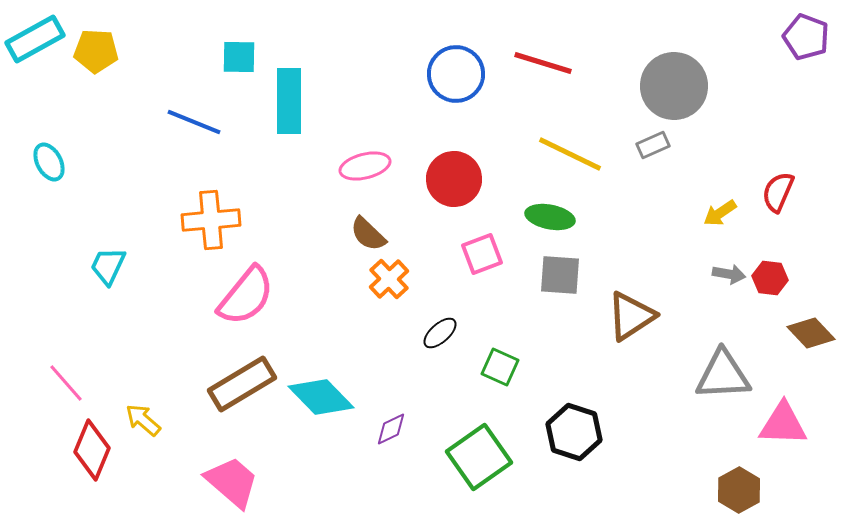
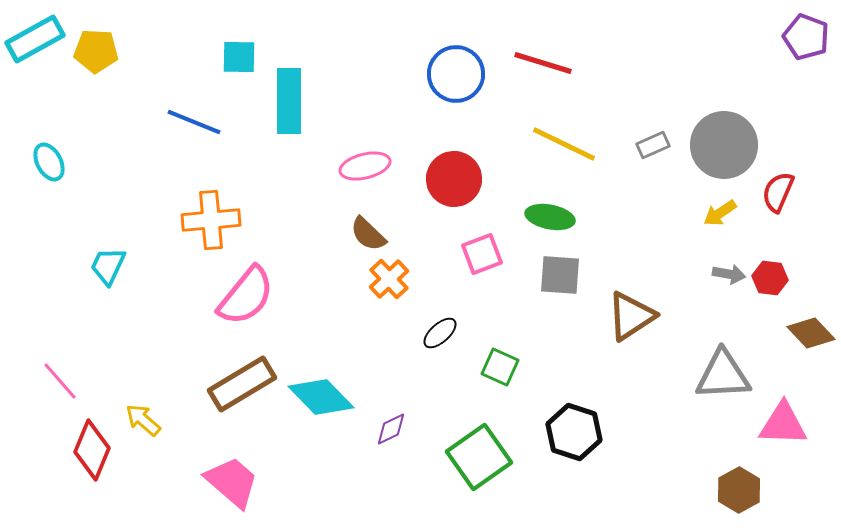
gray circle at (674, 86): moved 50 px right, 59 px down
yellow line at (570, 154): moved 6 px left, 10 px up
pink line at (66, 383): moved 6 px left, 2 px up
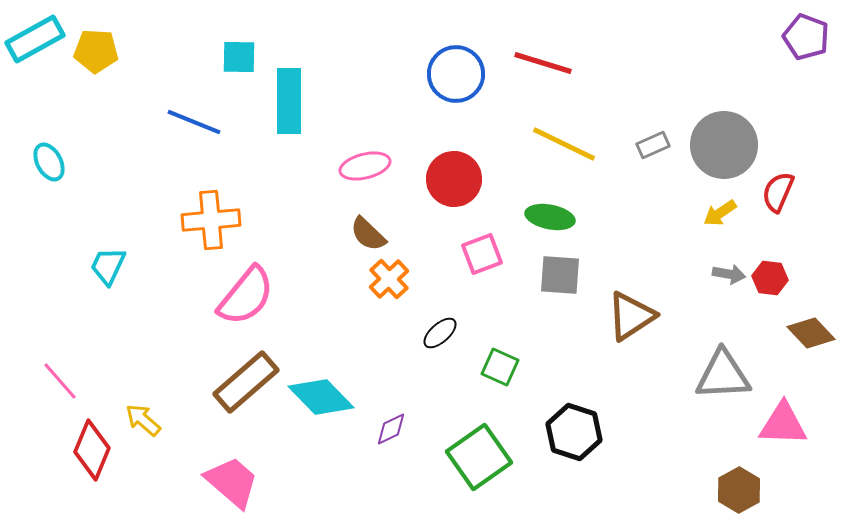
brown rectangle at (242, 384): moved 4 px right, 2 px up; rotated 10 degrees counterclockwise
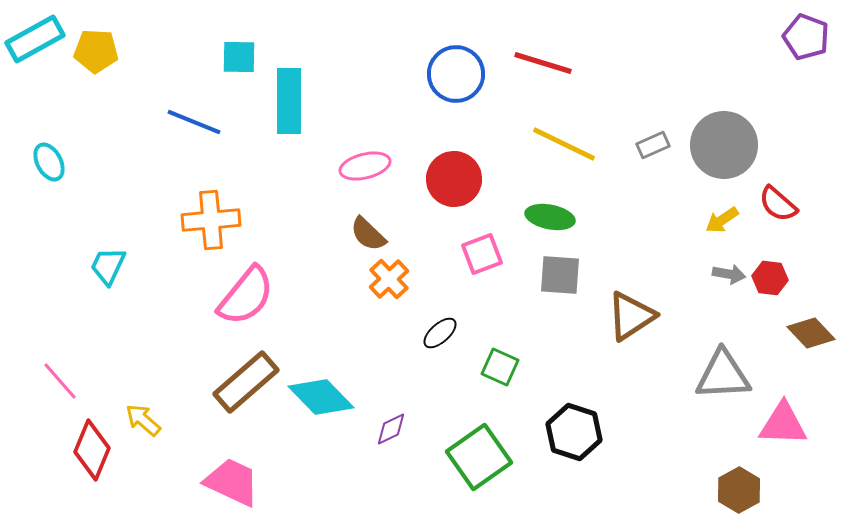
red semicircle at (778, 192): moved 12 px down; rotated 72 degrees counterclockwise
yellow arrow at (720, 213): moved 2 px right, 7 px down
pink trapezoid at (232, 482): rotated 16 degrees counterclockwise
